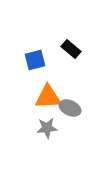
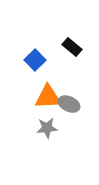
black rectangle: moved 1 px right, 2 px up
blue square: rotated 30 degrees counterclockwise
gray ellipse: moved 1 px left, 4 px up
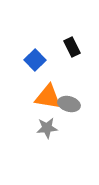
black rectangle: rotated 24 degrees clockwise
orange triangle: rotated 12 degrees clockwise
gray ellipse: rotated 10 degrees counterclockwise
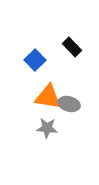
black rectangle: rotated 18 degrees counterclockwise
gray star: rotated 10 degrees clockwise
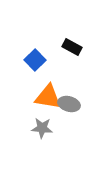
black rectangle: rotated 18 degrees counterclockwise
gray star: moved 5 px left
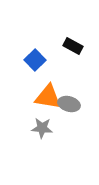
black rectangle: moved 1 px right, 1 px up
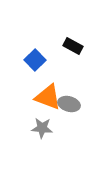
orange triangle: rotated 12 degrees clockwise
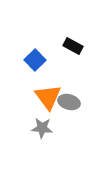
orange triangle: rotated 32 degrees clockwise
gray ellipse: moved 2 px up
